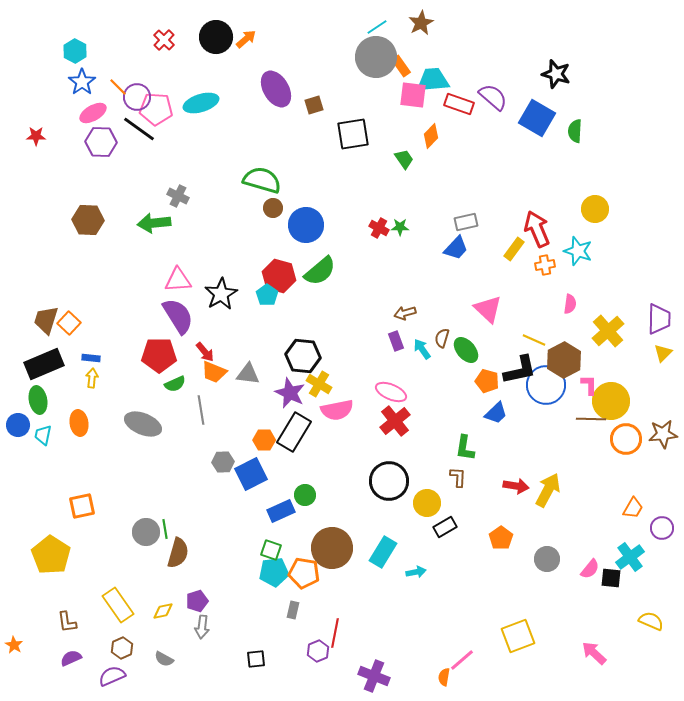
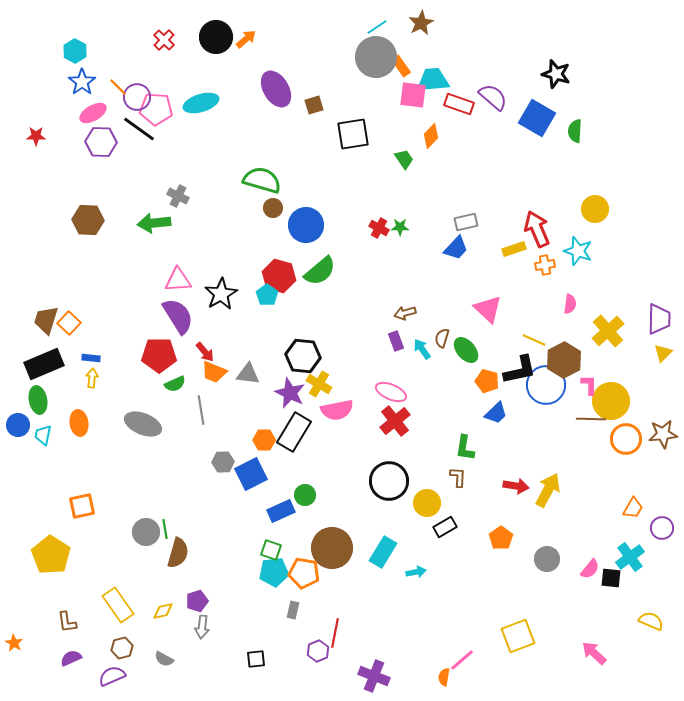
yellow rectangle at (514, 249): rotated 35 degrees clockwise
orange star at (14, 645): moved 2 px up
brown hexagon at (122, 648): rotated 10 degrees clockwise
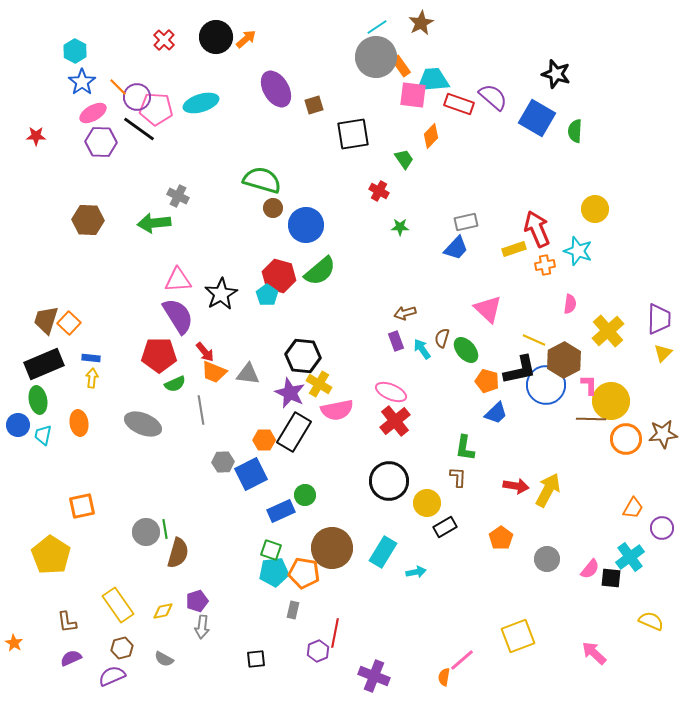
red cross at (379, 228): moved 37 px up
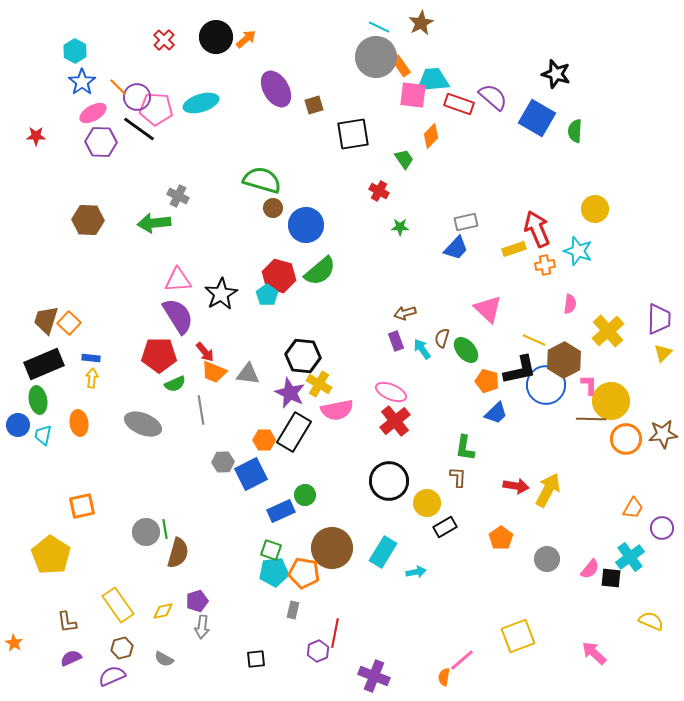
cyan line at (377, 27): moved 2 px right; rotated 60 degrees clockwise
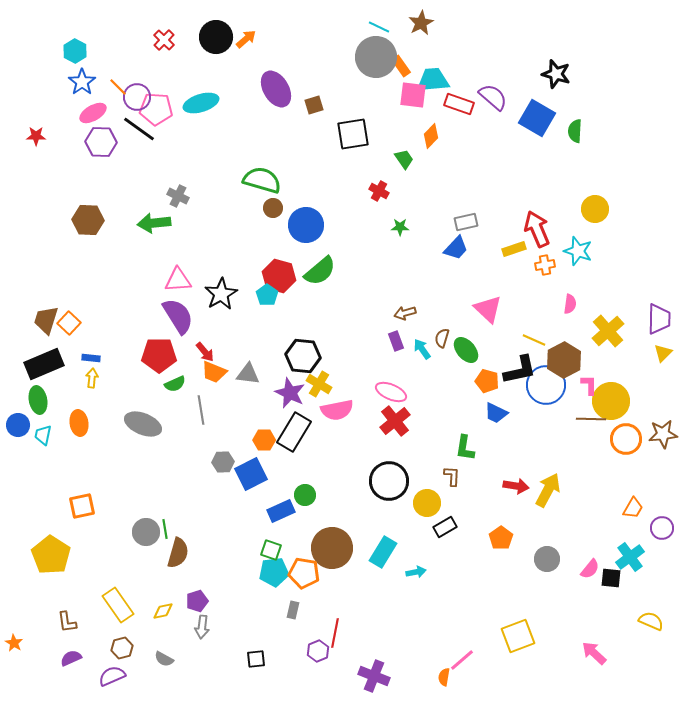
blue trapezoid at (496, 413): rotated 70 degrees clockwise
brown L-shape at (458, 477): moved 6 px left, 1 px up
